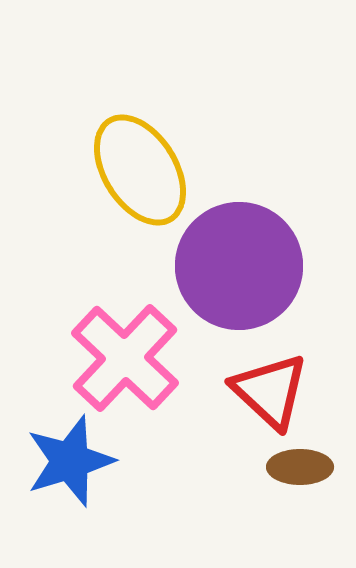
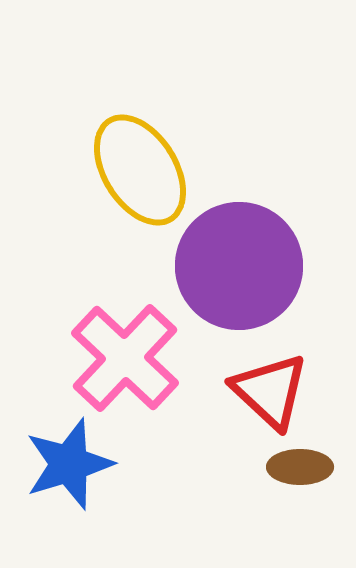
blue star: moved 1 px left, 3 px down
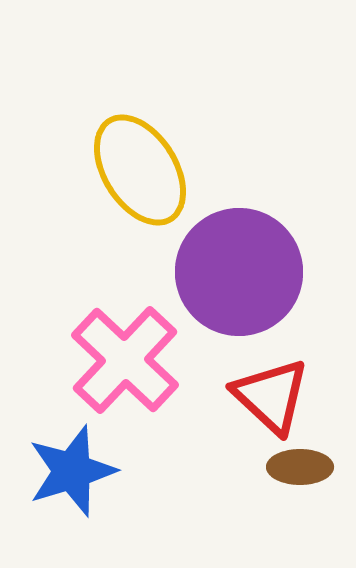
purple circle: moved 6 px down
pink cross: moved 2 px down
red triangle: moved 1 px right, 5 px down
blue star: moved 3 px right, 7 px down
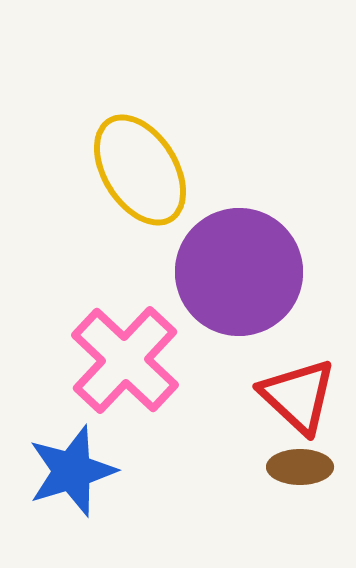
red triangle: moved 27 px right
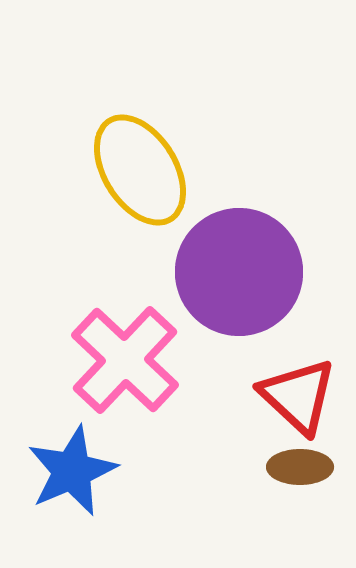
blue star: rotated 6 degrees counterclockwise
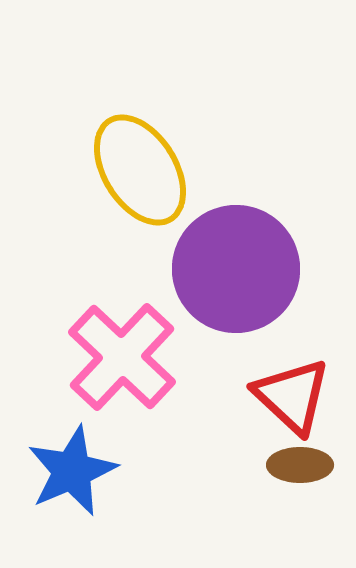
purple circle: moved 3 px left, 3 px up
pink cross: moved 3 px left, 3 px up
red triangle: moved 6 px left
brown ellipse: moved 2 px up
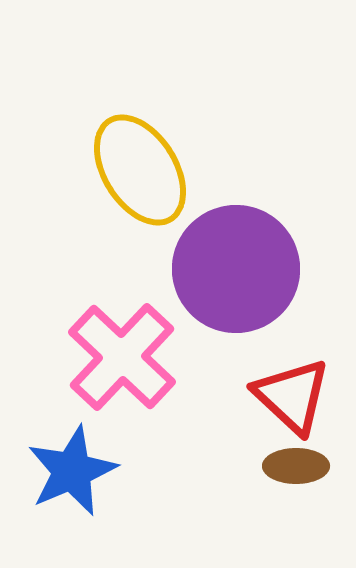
brown ellipse: moved 4 px left, 1 px down
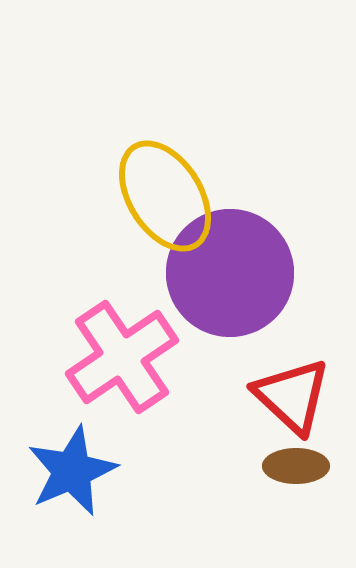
yellow ellipse: moved 25 px right, 26 px down
purple circle: moved 6 px left, 4 px down
pink cross: rotated 13 degrees clockwise
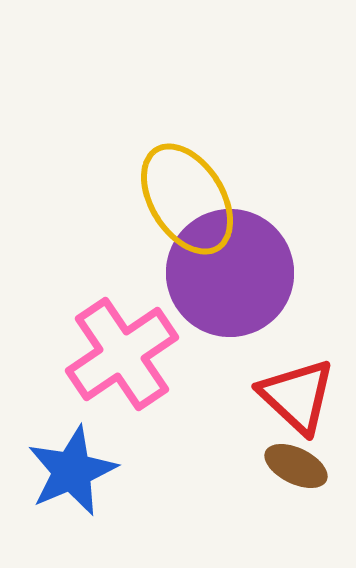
yellow ellipse: moved 22 px right, 3 px down
pink cross: moved 3 px up
red triangle: moved 5 px right
brown ellipse: rotated 26 degrees clockwise
